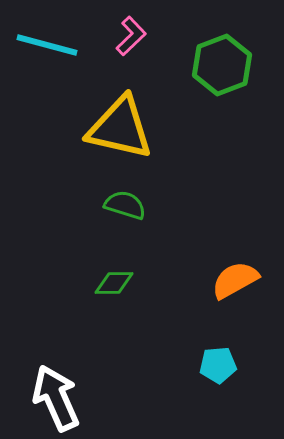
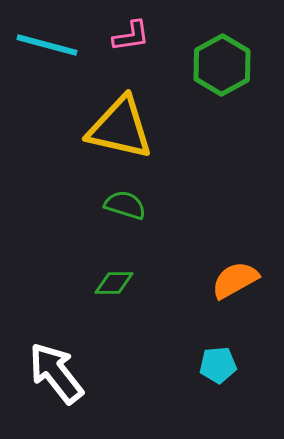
pink L-shape: rotated 36 degrees clockwise
green hexagon: rotated 8 degrees counterclockwise
white arrow: moved 25 px up; rotated 14 degrees counterclockwise
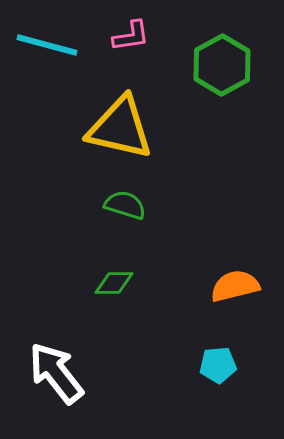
orange semicircle: moved 6 px down; rotated 15 degrees clockwise
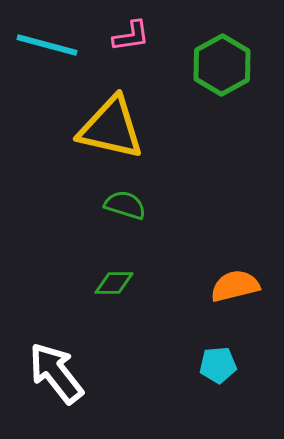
yellow triangle: moved 9 px left
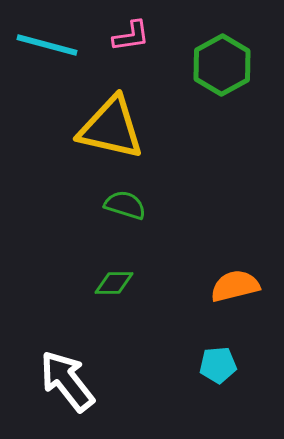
white arrow: moved 11 px right, 8 px down
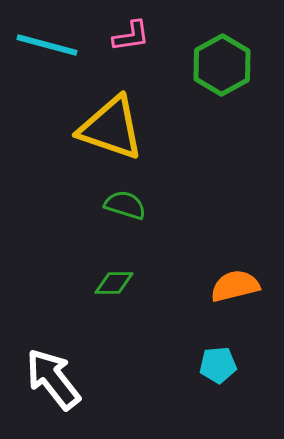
yellow triangle: rotated 6 degrees clockwise
white arrow: moved 14 px left, 2 px up
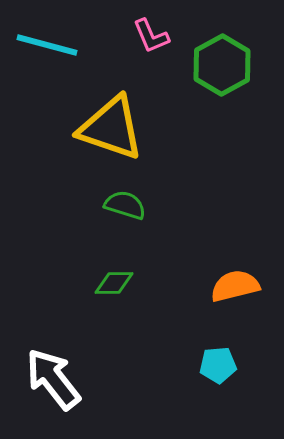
pink L-shape: moved 20 px right; rotated 75 degrees clockwise
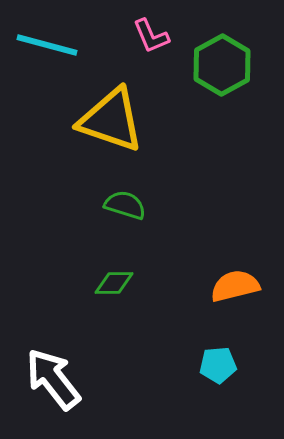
yellow triangle: moved 8 px up
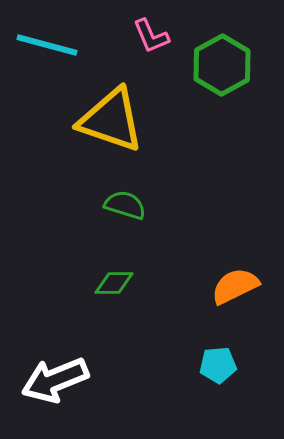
orange semicircle: rotated 12 degrees counterclockwise
white arrow: moved 2 px right, 1 px down; rotated 74 degrees counterclockwise
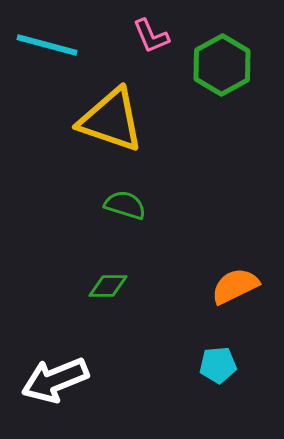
green diamond: moved 6 px left, 3 px down
